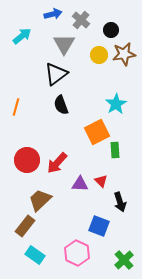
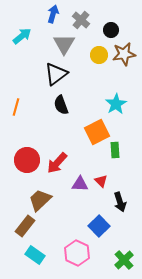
blue arrow: rotated 60 degrees counterclockwise
blue square: rotated 25 degrees clockwise
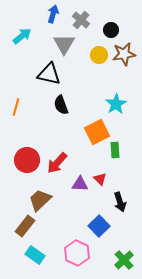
black triangle: moved 7 px left; rotated 50 degrees clockwise
red triangle: moved 1 px left, 2 px up
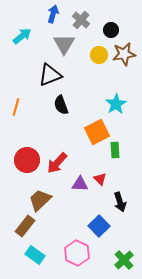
black triangle: moved 1 px right, 1 px down; rotated 35 degrees counterclockwise
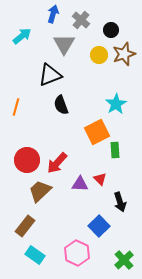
brown star: rotated 10 degrees counterclockwise
brown trapezoid: moved 9 px up
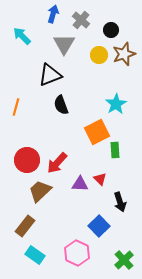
cyan arrow: rotated 96 degrees counterclockwise
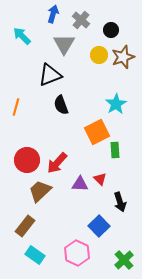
brown star: moved 1 px left, 3 px down
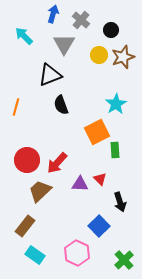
cyan arrow: moved 2 px right
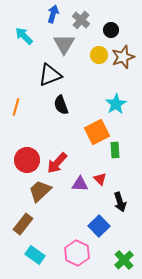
brown rectangle: moved 2 px left, 2 px up
